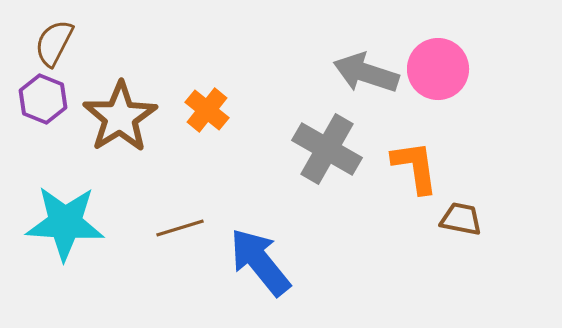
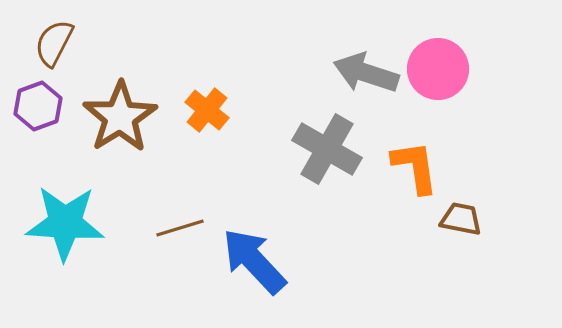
purple hexagon: moved 5 px left, 7 px down; rotated 18 degrees clockwise
blue arrow: moved 6 px left, 1 px up; rotated 4 degrees counterclockwise
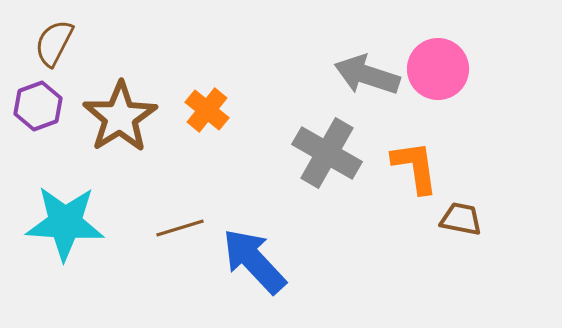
gray arrow: moved 1 px right, 2 px down
gray cross: moved 4 px down
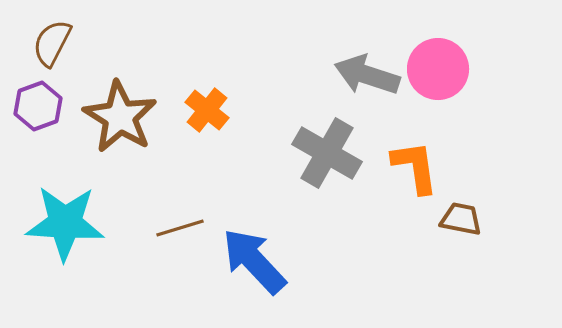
brown semicircle: moved 2 px left
brown star: rotated 8 degrees counterclockwise
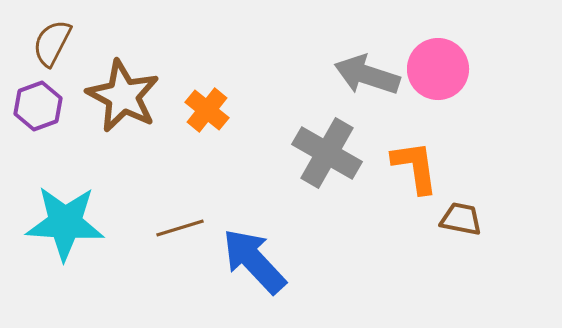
brown star: moved 3 px right, 21 px up; rotated 4 degrees counterclockwise
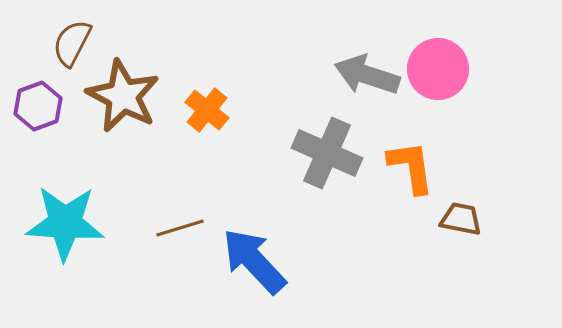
brown semicircle: moved 20 px right
gray cross: rotated 6 degrees counterclockwise
orange L-shape: moved 4 px left
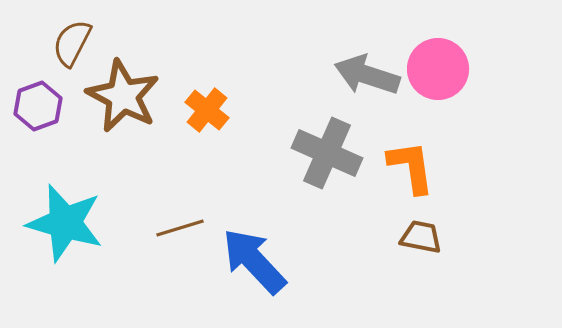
brown trapezoid: moved 40 px left, 18 px down
cyan star: rotated 12 degrees clockwise
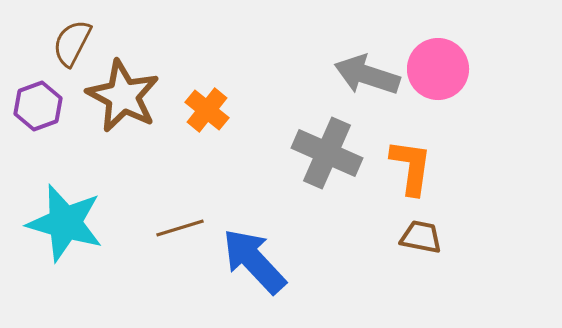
orange L-shape: rotated 16 degrees clockwise
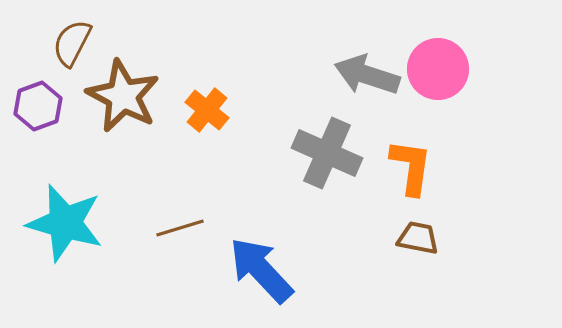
brown trapezoid: moved 3 px left, 1 px down
blue arrow: moved 7 px right, 9 px down
